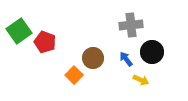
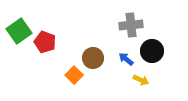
black circle: moved 1 px up
blue arrow: rotated 14 degrees counterclockwise
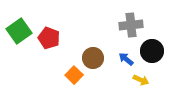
red pentagon: moved 4 px right, 4 px up
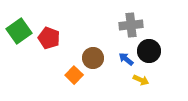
black circle: moved 3 px left
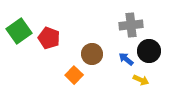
brown circle: moved 1 px left, 4 px up
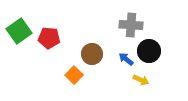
gray cross: rotated 10 degrees clockwise
red pentagon: rotated 15 degrees counterclockwise
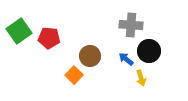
brown circle: moved 2 px left, 2 px down
yellow arrow: moved 2 px up; rotated 49 degrees clockwise
